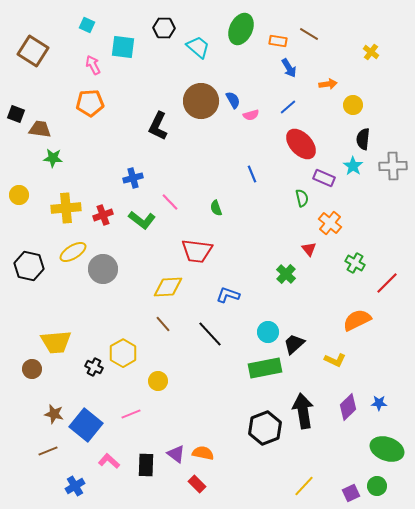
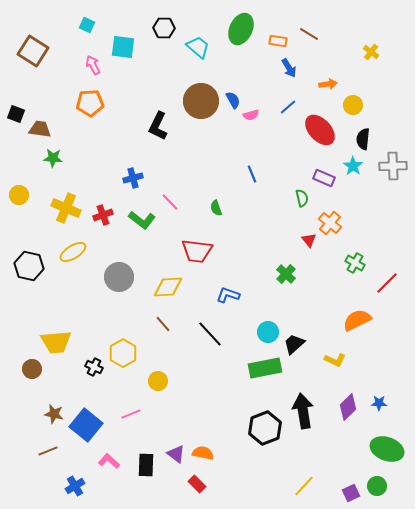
red ellipse at (301, 144): moved 19 px right, 14 px up
yellow cross at (66, 208): rotated 28 degrees clockwise
red triangle at (309, 249): moved 9 px up
gray circle at (103, 269): moved 16 px right, 8 px down
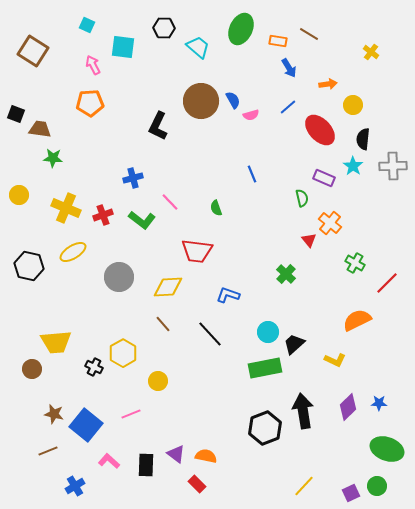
orange semicircle at (203, 453): moved 3 px right, 3 px down
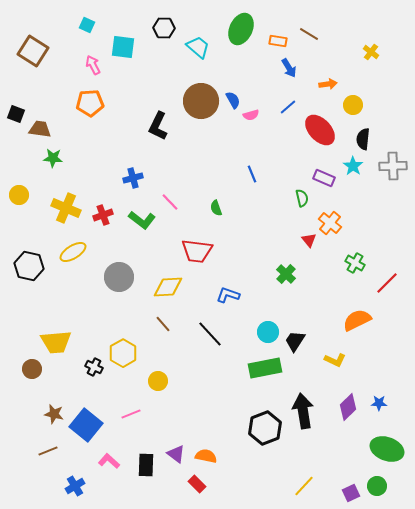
black trapezoid at (294, 344): moved 1 px right, 3 px up; rotated 15 degrees counterclockwise
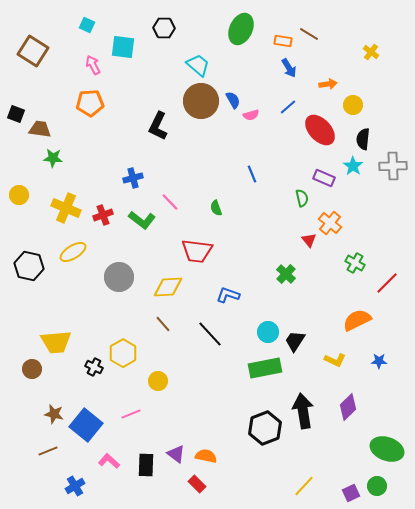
orange rectangle at (278, 41): moved 5 px right
cyan trapezoid at (198, 47): moved 18 px down
blue star at (379, 403): moved 42 px up
